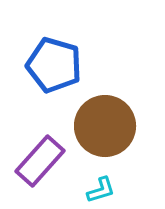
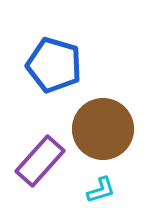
brown circle: moved 2 px left, 3 px down
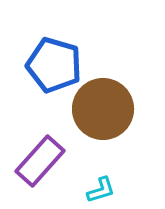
brown circle: moved 20 px up
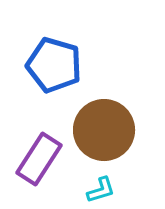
brown circle: moved 1 px right, 21 px down
purple rectangle: moved 1 px left, 2 px up; rotated 9 degrees counterclockwise
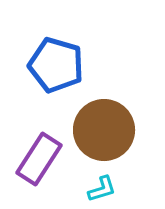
blue pentagon: moved 2 px right
cyan L-shape: moved 1 px right, 1 px up
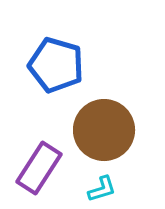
purple rectangle: moved 9 px down
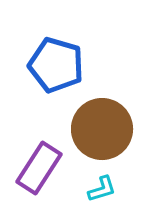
brown circle: moved 2 px left, 1 px up
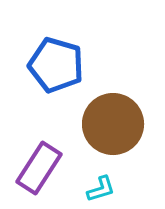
brown circle: moved 11 px right, 5 px up
cyan L-shape: moved 1 px left
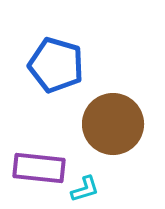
purple rectangle: rotated 63 degrees clockwise
cyan L-shape: moved 16 px left
